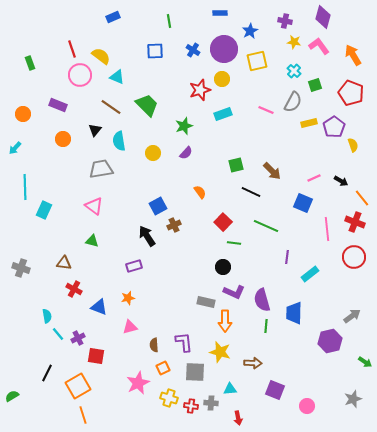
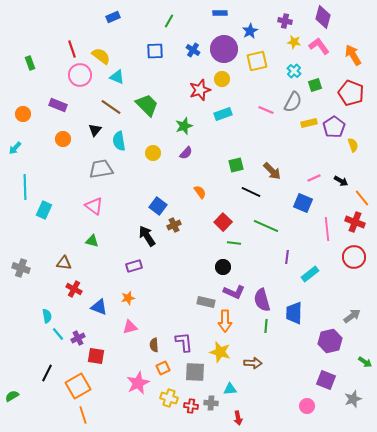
green line at (169, 21): rotated 40 degrees clockwise
blue square at (158, 206): rotated 24 degrees counterclockwise
purple square at (275, 390): moved 51 px right, 10 px up
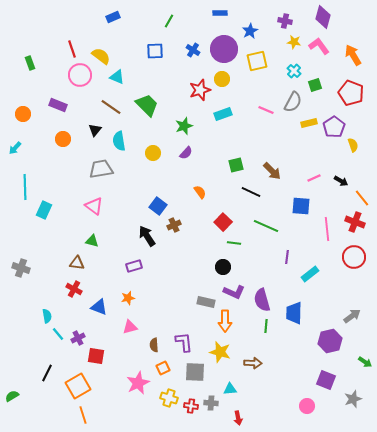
blue square at (303, 203): moved 2 px left, 3 px down; rotated 18 degrees counterclockwise
brown triangle at (64, 263): moved 13 px right
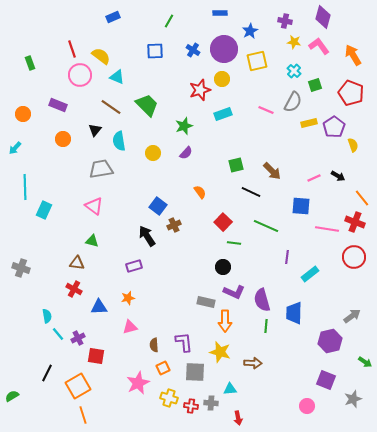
black arrow at (341, 181): moved 3 px left, 5 px up
pink line at (327, 229): rotated 75 degrees counterclockwise
blue triangle at (99, 307): rotated 24 degrees counterclockwise
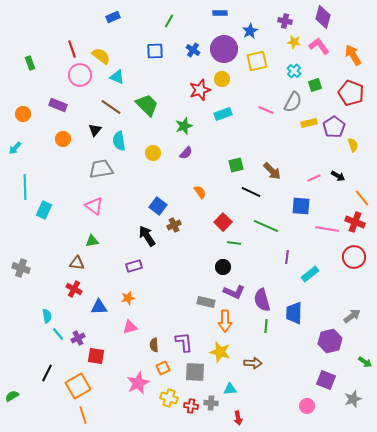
green triangle at (92, 241): rotated 24 degrees counterclockwise
